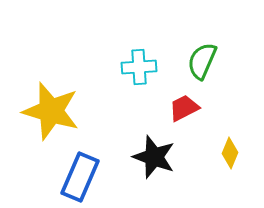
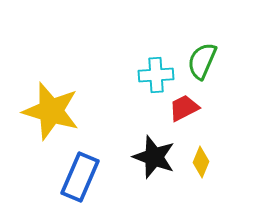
cyan cross: moved 17 px right, 8 px down
yellow diamond: moved 29 px left, 9 px down
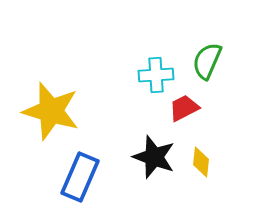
green semicircle: moved 5 px right
yellow diamond: rotated 16 degrees counterclockwise
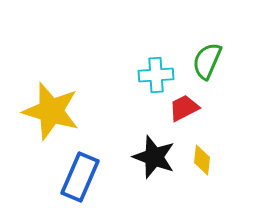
yellow diamond: moved 1 px right, 2 px up
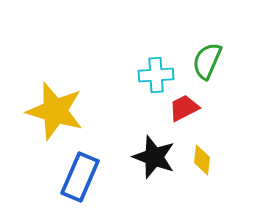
yellow star: moved 4 px right
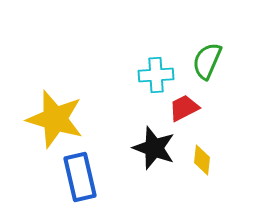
yellow star: moved 8 px down
black star: moved 9 px up
blue rectangle: rotated 36 degrees counterclockwise
